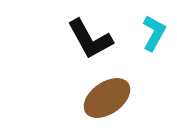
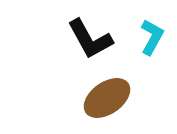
cyan L-shape: moved 2 px left, 4 px down
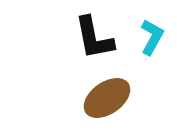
black L-shape: moved 4 px right, 1 px up; rotated 18 degrees clockwise
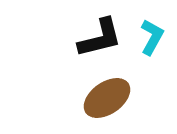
black L-shape: moved 6 px right; rotated 93 degrees counterclockwise
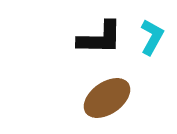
black L-shape: rotated 15 degrees clockwise
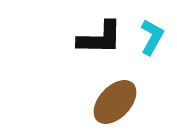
brown ellipse: moved 8 px right, 4 px down; rotated 12 degrees counterclockwise
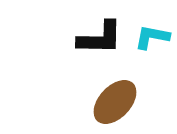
cyan L-shape: rotated 108 degrees counterclockwise
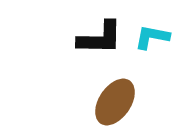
brown ellipse: rotated 9 degrees counterclockwise
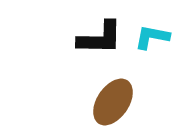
brown ellipse: moved 2 px left
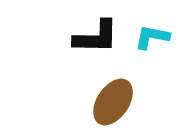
black L-shape: moved 4 px left, 1 px up
